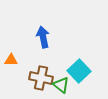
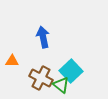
orange triangle: moved 1 px right, 1 px down
cyan square: moved 8 px left
brown cross: rotated 15 degrees clockwise
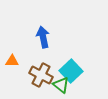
brown cross: moved 3 px up
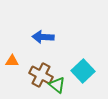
blue arrow: rotated 75 degrees counterclockwise
cyan square: moved 12 px right
green triangle: moved 4 px left
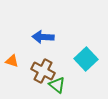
orange triangle: rotated 16 degrees clockwise
cyan square: moved 3 px right, 12 px up
brown cross: moved 2 px right, 4 px up
